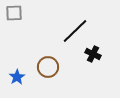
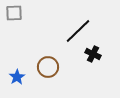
black line: moved 3 px right
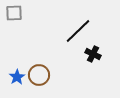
brown circle: moved 9 px left, 8 px down
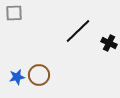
black cross: moved 16 px right, 11 px up
blue star: rotated 21 degrees clockwise
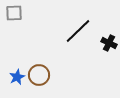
blue star: rotated 14 degrees counterclockwise
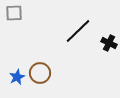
brown circle: moved 1 px right, 2 px up
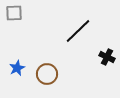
black cross: moved 2 px left, 14 px down
brown circle: moved 7 px right, 1 px down
blue star: moved 9 px up
